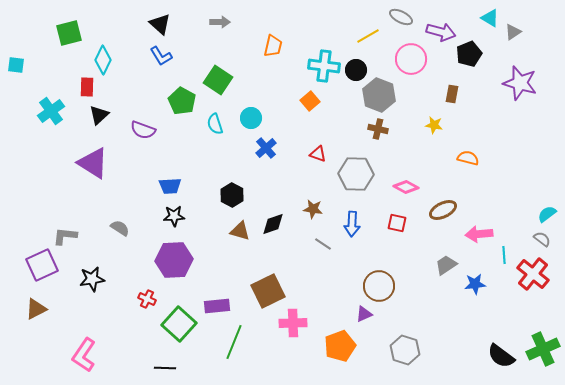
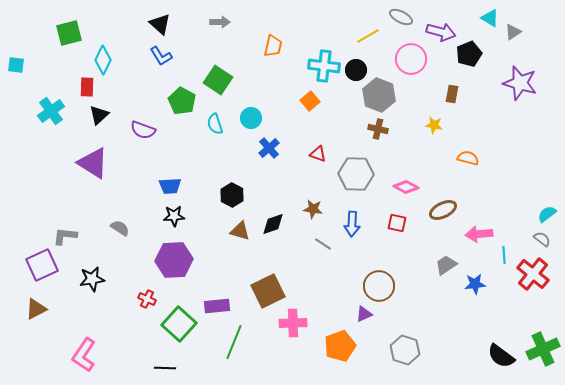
blue cross at (266, 148): moved 3 px right
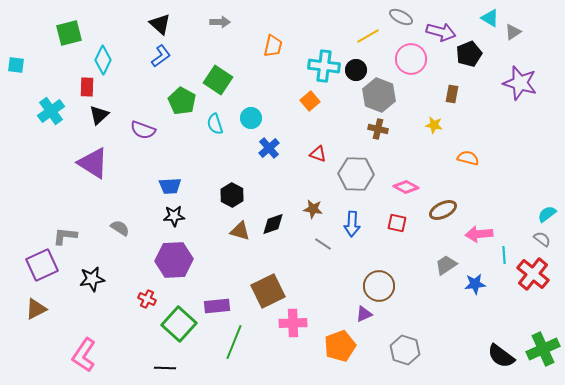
blue L-shape at (161, 56): rotated 95 degrees counterclockwise
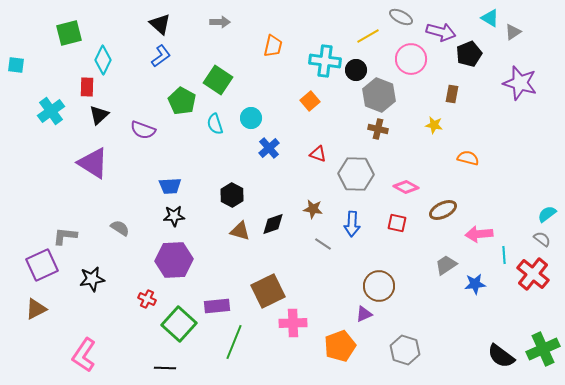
cyan cross at (324, 66): moved 1 px right, 5 px up
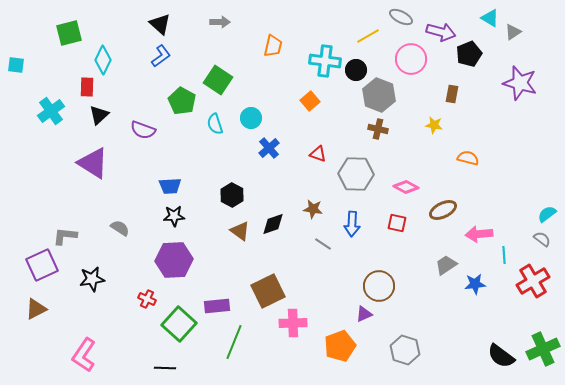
brown triangle at (240, 231): rotated 20 degrees clockwise
red cross at (533, 274): moved 7 px down; rotated 20 degrees clockwise
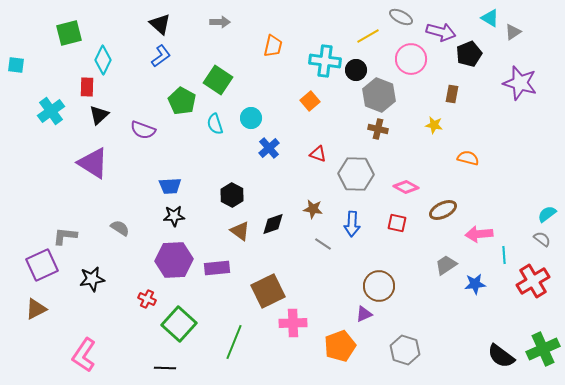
purple rectangle at (217, 306): moved 38 px up
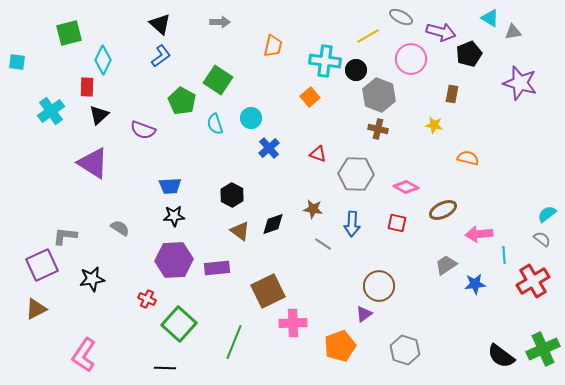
gray triangle at (513, 32): rotated 24 degrees clockwise
cyan square at (16, 65): moved 1 px right, 3 px up
orange square at (310, 101): moved 4 px up
purple triangle at (364, 314): rotated 12 degrees counterclockwise
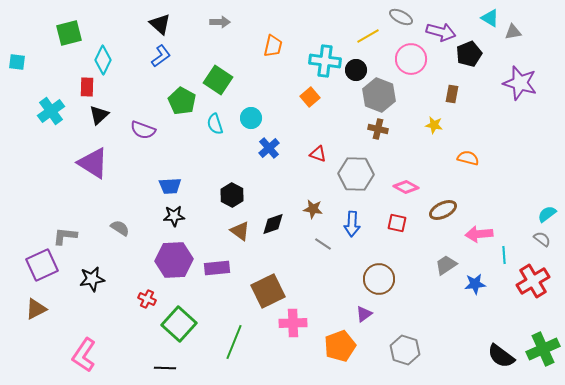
brown circle at (379, 286): moved 7 px up
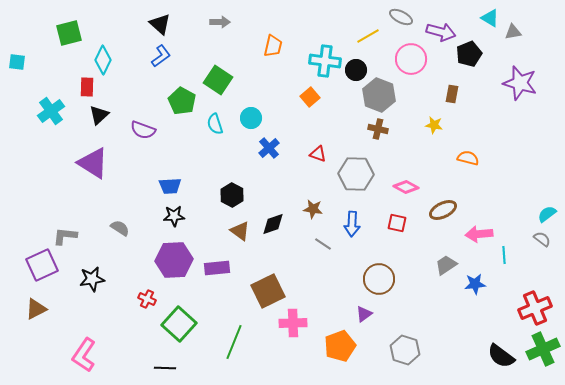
red cross at (533, 281): moved 2 px right, 27 px down; rotated 8 degrees clockwise
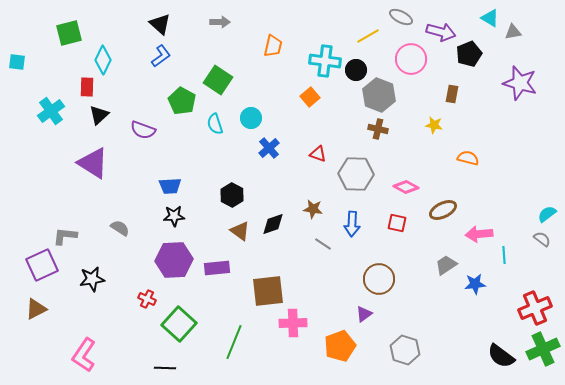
brown square at (268, 291): rotated 20 degrees clockwise
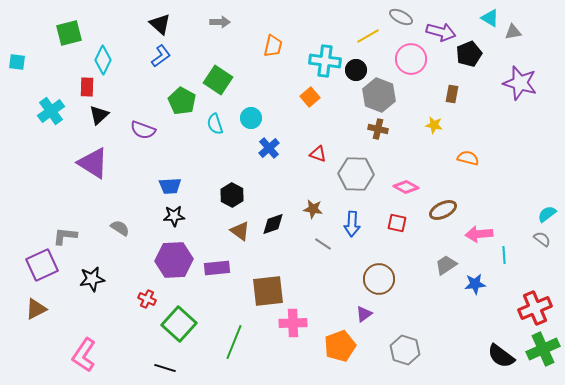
black line at (165, 368): rotated 15 degrees clockwise
